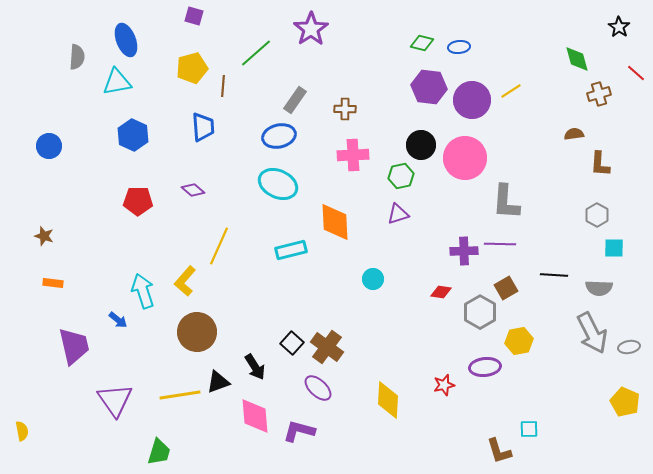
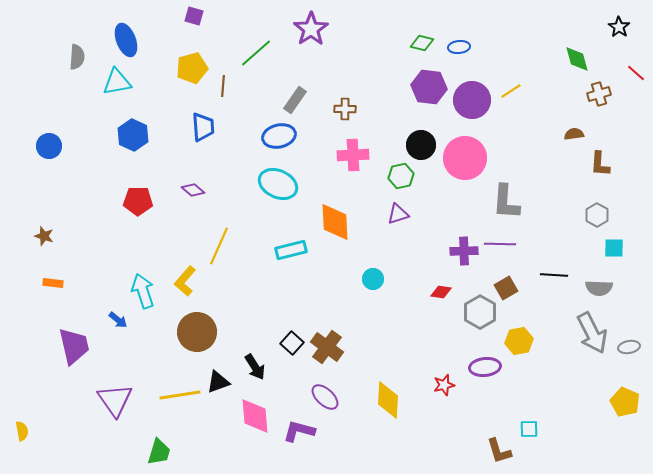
purple ellipse at (318, 388): moved 7 px right, 9 px down
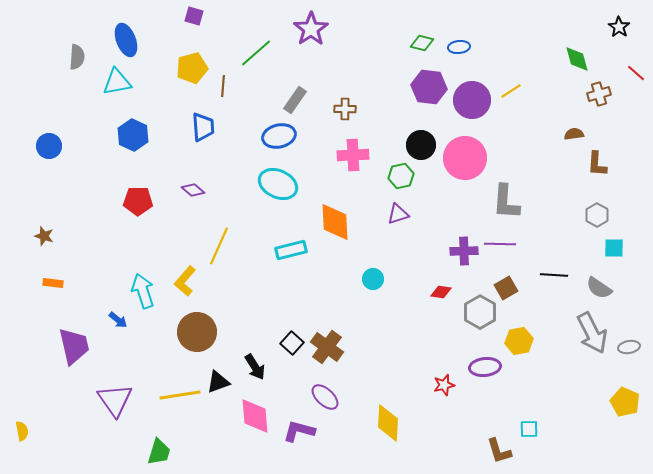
brown L-shape at (600, 164): moved 3 px left
gray semicircle at (599, 288): rotated 32 degrees clockwise
yellow diamond at (388, 400): moved 23 px down
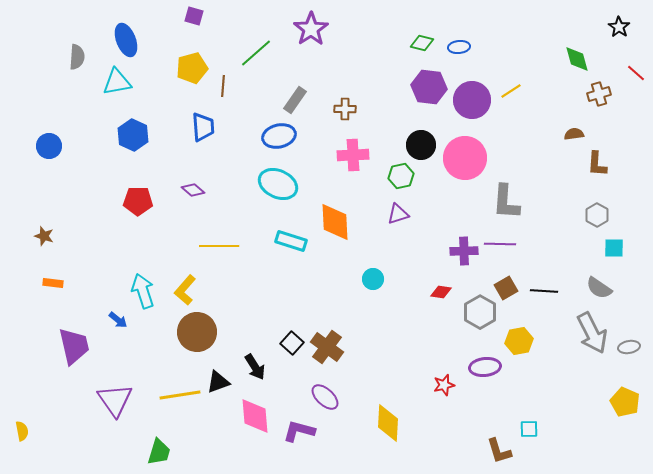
yellow line at (219, 246): rotated 66 degrees clockwise
cyan rectangle at (291, 250): moved 9 px up; rotated 32 degrees clockwise
black line at (554, 275): moved 10 px left, 16 px down
yellow L-shape at (185, 281): moved 9 px down
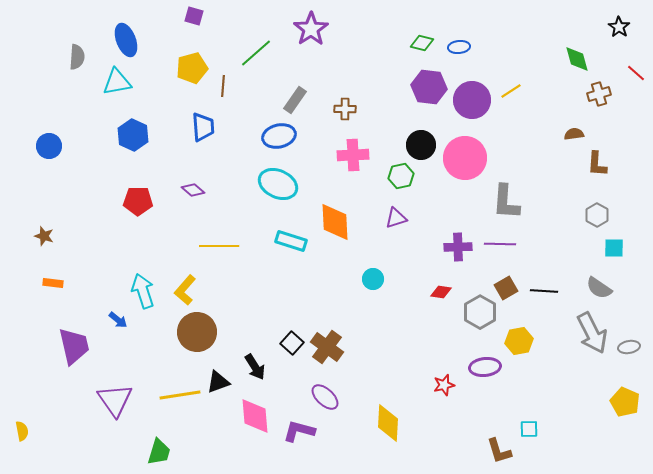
purple triangle at (398, 214): moved 2 px left, 4 px down
purple cross at (464, 251): moved 6 px left, 4 px up
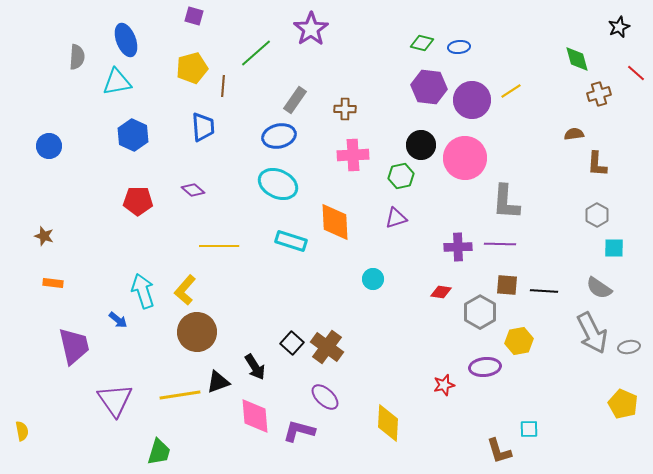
black star at (619, 27): rotated 15 degrees clockwise
brown square at (506, 288): moved 1 px right, 3 px up; rotated 35 degrees clockwise
yellow pentagon at (625, 402): moved 2 px left, 2 px down
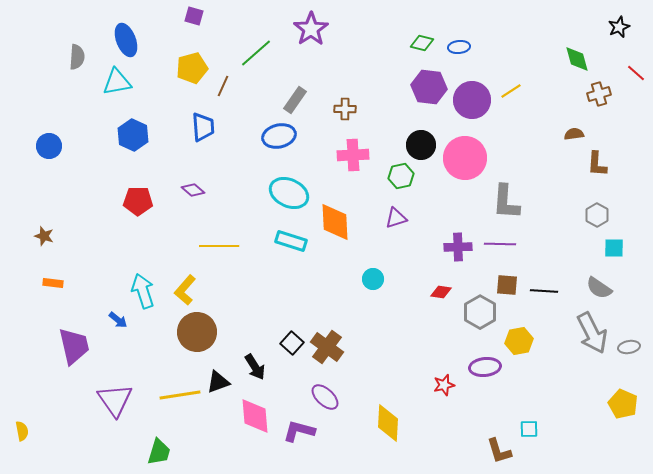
brown line at (223, 86): rotated 20 degrees clockwise
cyan ellipse at (278, 184): moved 11 px right, 9 px down
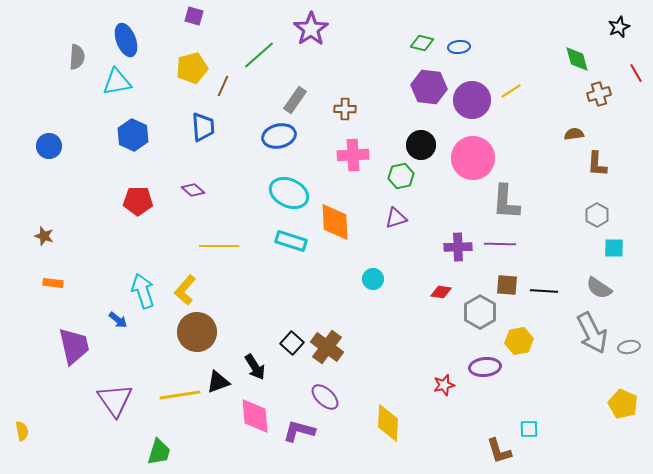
green line at (256, 53): moved 3 px right, 2 px down
red line at (636, 73): rotated 18 degrees clockwise
pink circle at (465, 158): moved 8 px right
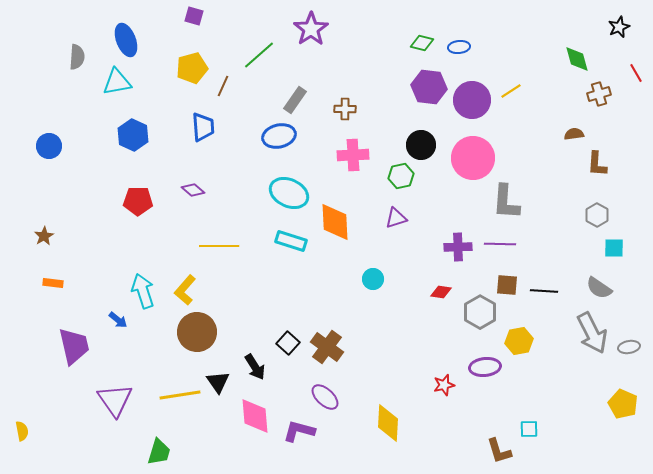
brown star at (44, 236): rotated 24 degrees clockwise
black square at (292, 343): moved 4 px left
black triangle at (218, 382): rotated 45 degrees counterclockwise
